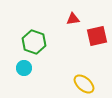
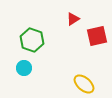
red triangle: rotated 24 degrees counterclockwise
green hexagon: moved 2 px left, 2 px up
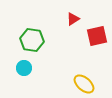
green hexagon: rotated 10 degrees counterclockwise
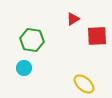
red square: rotated 10 degrees clockwise
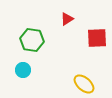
red triangle: moved 6 px left
red square: moved 2 px down
cyan circle: moved 1 px left, 2 px down
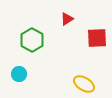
green hexagon: rotated 20 degrees clockwise
cyan circle: moved 4 px left, 4 px down
yellow ellipse: rotated 10 degrees counterclockwise
